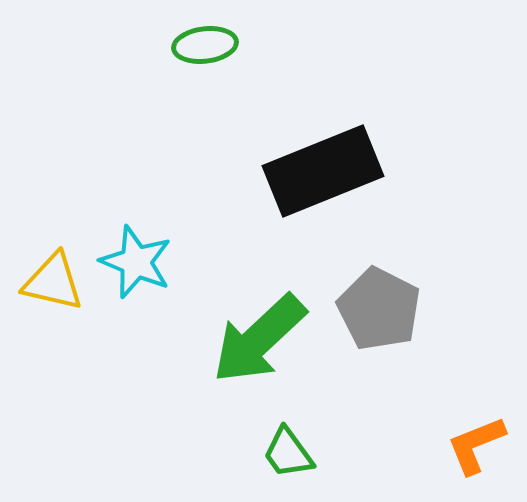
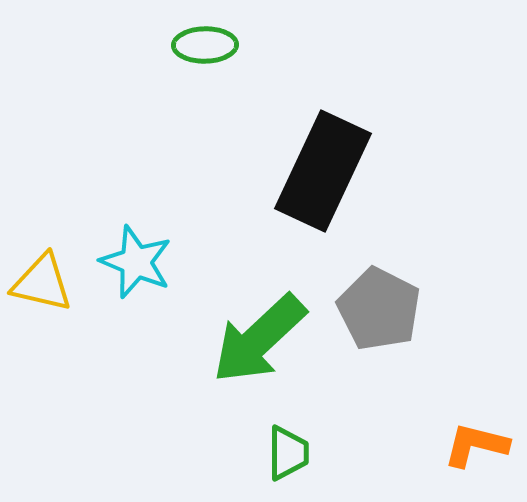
green ellipse: rotated 6 degrees clockwise
black rectangle: rotated 43 degrees counterclockwise
yellow triangle: moved 11 px left, 1 px down
orange L-shape: rotated 36 degrees clockwise
green trapezoid: rotated 144 degrees counterclockwise
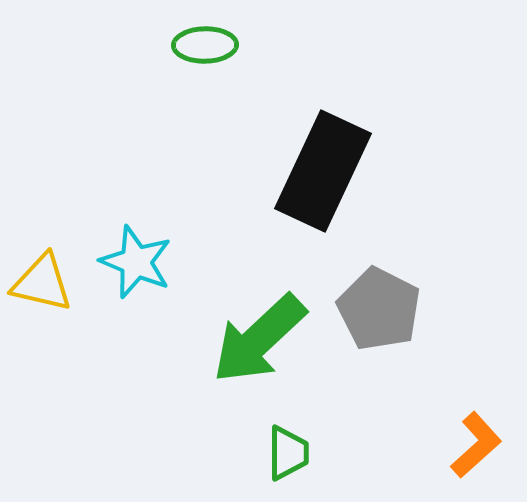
orange L-shape: rotated 124 degrees clockwise
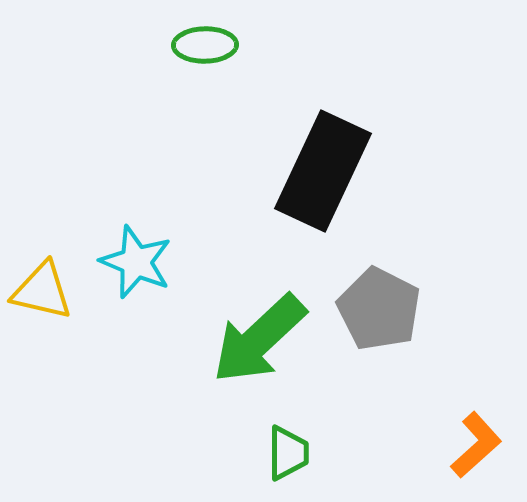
yellow triangle: moved 8 px down
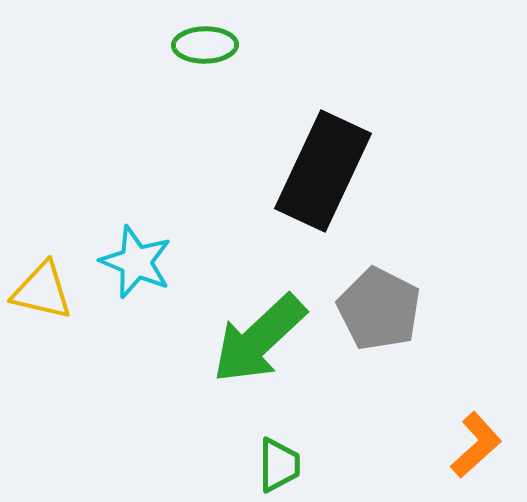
green trapezoid: moved 9 px left, 12 px down
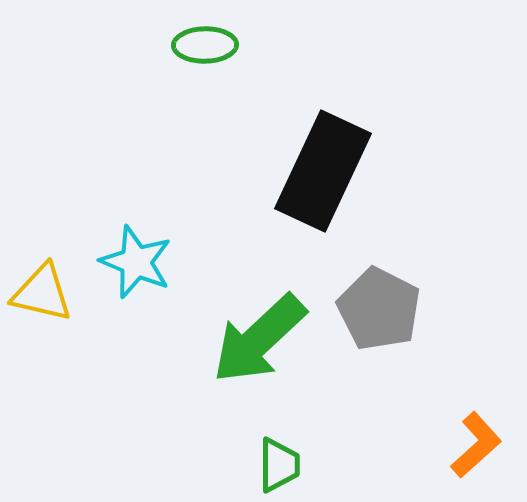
yellow triangle: moved 2 px down
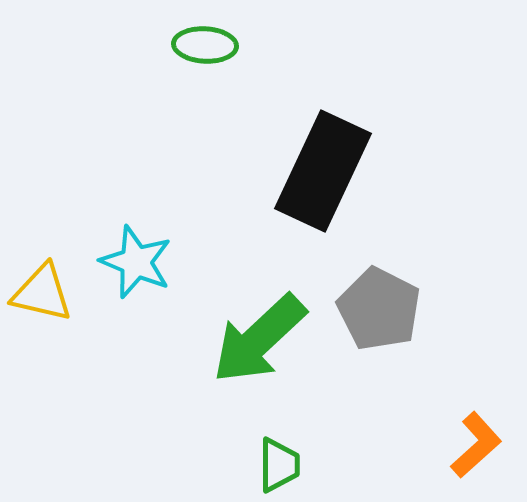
green ellipse: rotated 4 degrees clockwise
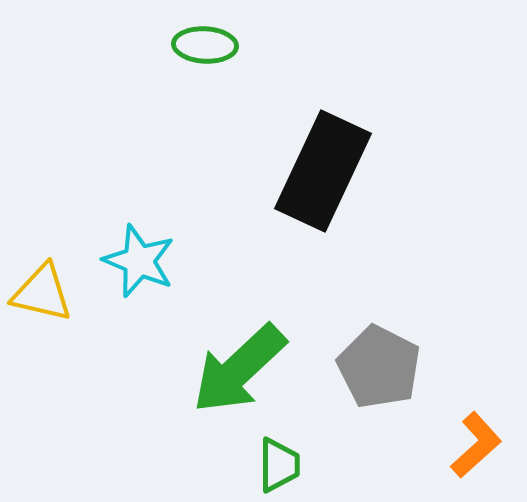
cyan star: moved 3 px right, 1 px up
gray pentagon: moved 58 px down
green arrow: moved 20 px left, 30 px down
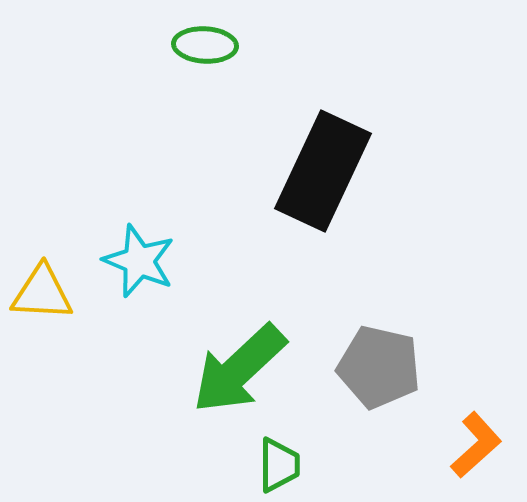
yellow triangle: rotated 10 degrees counterclockwise
gray pentagon: rotated 14 degrees counterclockwise
